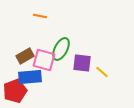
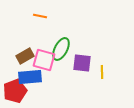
yellow line: rotated 48 degrees clockwise
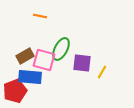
yellow line: rotated 32 degrees clockwise
blue rectangle: rotated 10 degrees clockwise
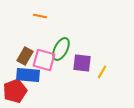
brown rectangle: rotated 30 degrees counterclockwise
blue rectangle: moved 2 px left, 2 px up
